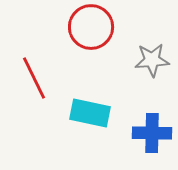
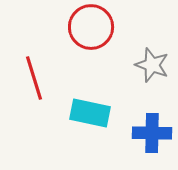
gray star: moved 5 px down; rotated 24 degrees clockwise
red line: rotated 9 degrees clockwise
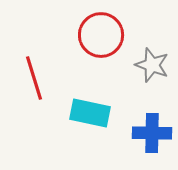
red circle: moved 10 px right, 8 px down
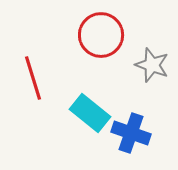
red line: moved 1 px left
cyan rectangle: rotated 27 degrees clockwise
blue cross: moved 21 px left; rotated 18 degrees clockwise
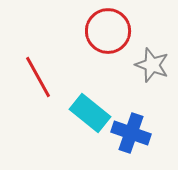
red circle: moved 7 px right, 4 px up
red line: moved 5 px right, 1 px up; rotated 12 degrees counterclockwise
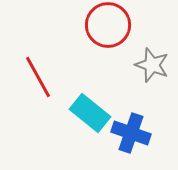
red circle: moved 6 px up
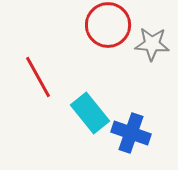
gray star: moved 21 px up; rotated 16 degrees counterclockwise
cyan rectangle: rotated 12 degrees clockwise
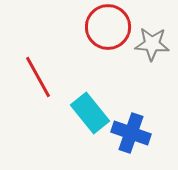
red circle: moved 2 px down
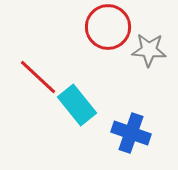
gray star: moved 3 px left, 6 px down
red line: rotated 18 degrees counterclockwise
cyan rectangle: moved 13 px left, 8 px up
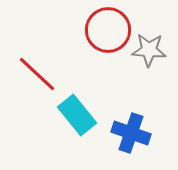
red circle: moved 3 px down
red line: moved 1 px left, 3 px up
cyan rectangle: moved 10 px down
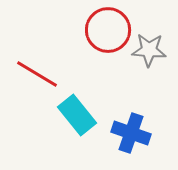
red line: rotated 12 degrees counterclockwise
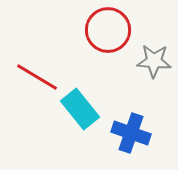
gray star: moved 5 px right, 11 px down
red line: moved 3 px down
cyan rectangle: moved 3 px right, 6 px up
